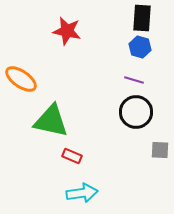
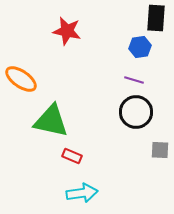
black rectangle: moved 14 px right
blue hexagon: rotated 25 degrees counterclockwise
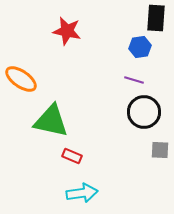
black circle: moved 8 px right
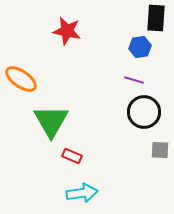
green triangle: rotated 48 degrees clockwise
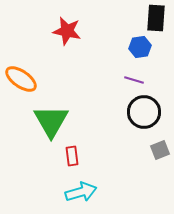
gray square: rotated 24 degrees counterclockwise
red rectangle: rotated 60 degrees clockwise
cyan arrow: moved 1 px left, 1 px up; rotated 8 degrees counterclockwise
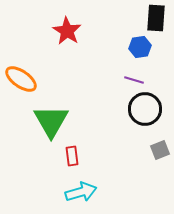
red star: rotated 20 degrees clockwise
black circle: moved 1 px right, 3 px up
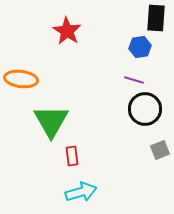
orange ellipse: rotated 28 degrees counterclockwise
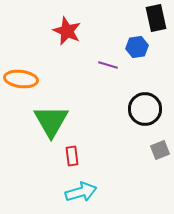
black rectangle: rotated 16 degrees counterclockwise
red star: rotated 8 degrees counterclockwise
blue hexagon: moved 3 px left
purple line: moved 26 px left, 15 px up
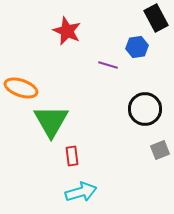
black rectangle: rotated 16 degrees counterclockwise
orange ellipse: moved 9 px down; rotated 12 degrees clockwise
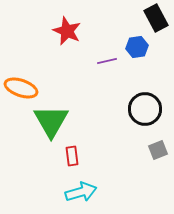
purple line: moved 1 px left, 4 px up; rotated 30 degrees counterclockwise
gray square: moved 2 px left
